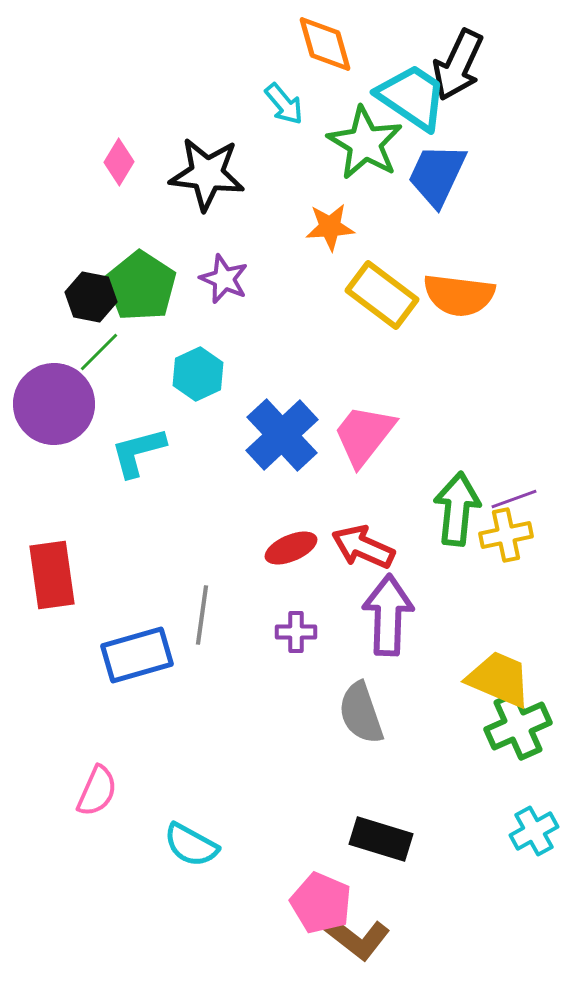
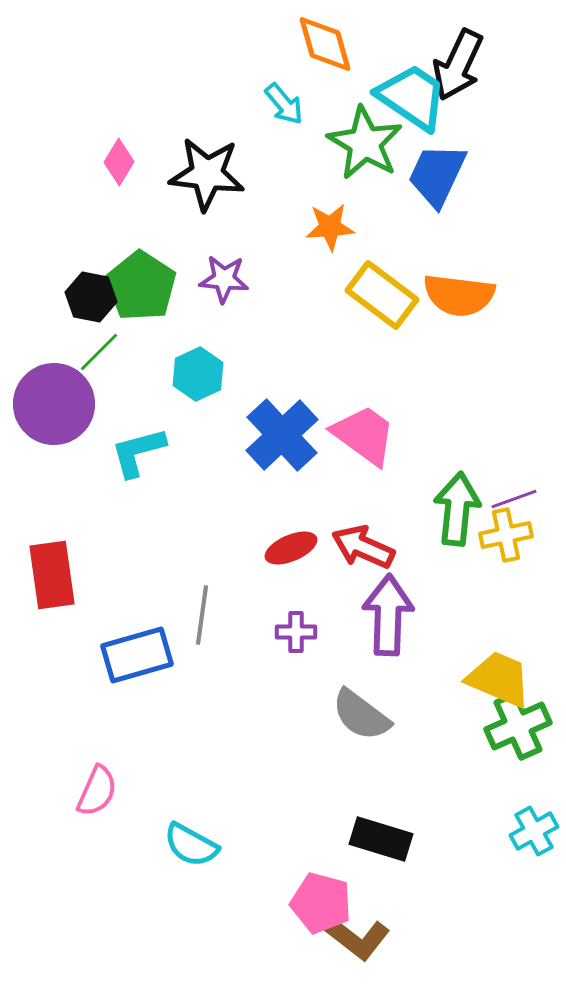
purple star: rotated 18 degrees counterclockwise
pink trapezoid: rotated 88 degrees clockwise
gray semicircle: moved 2 px down; rotated 34 degrees counterclockwise
pink pentagon: rotated 8 degrees counterclockwise
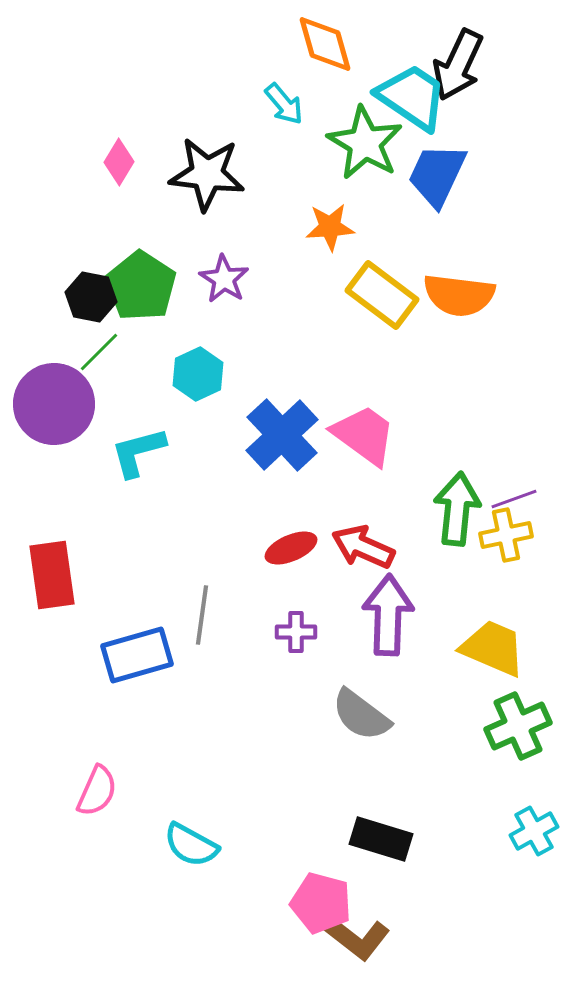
purple star: rotated 27 degrees clockwise
yellow trapezoid: moved 6 px left, 31 px up
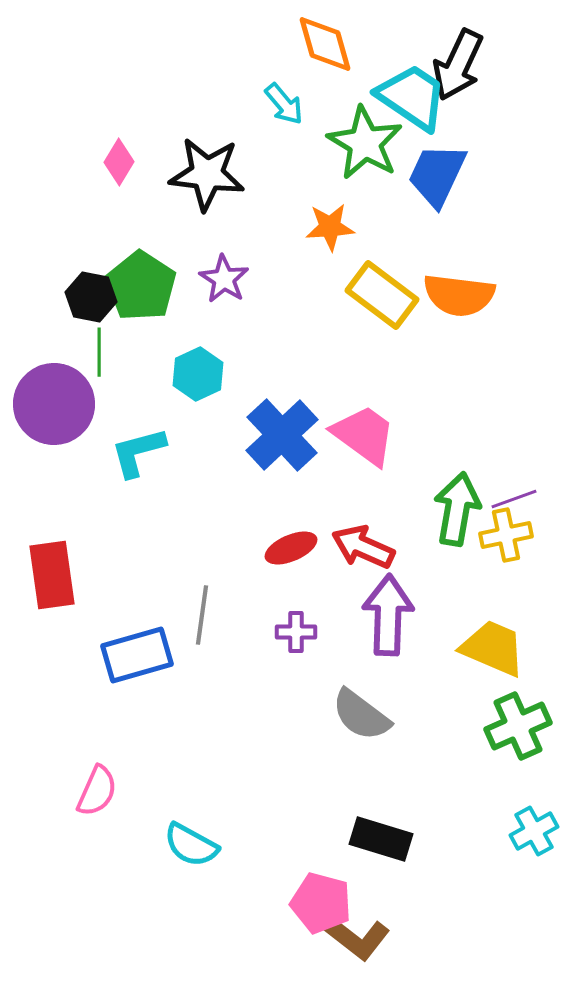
green line: rotated 45 degrees counterclockwise
green arrow: rotated 4 degrees clockwise
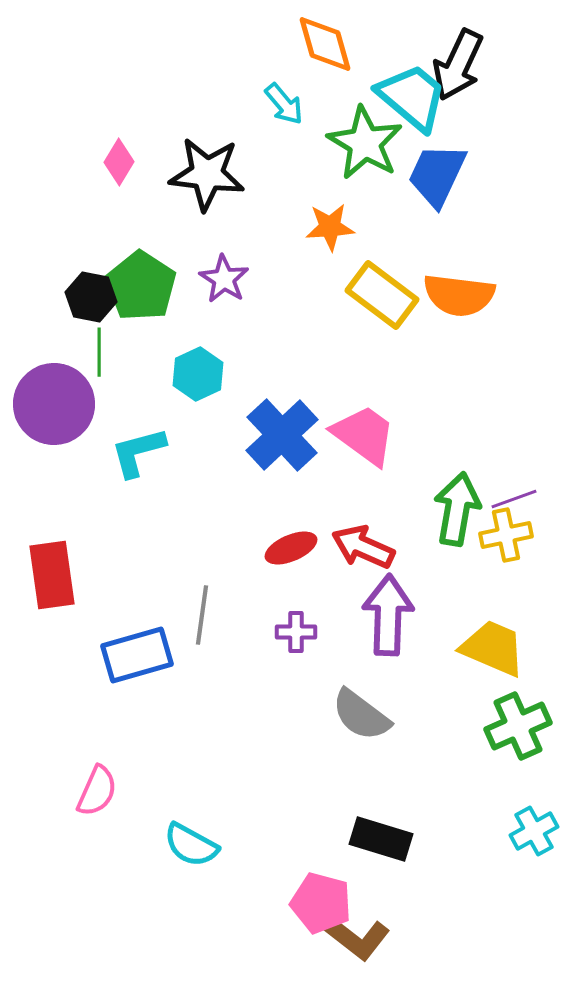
cyan trapezoid: rotated 6 degrees clockwise
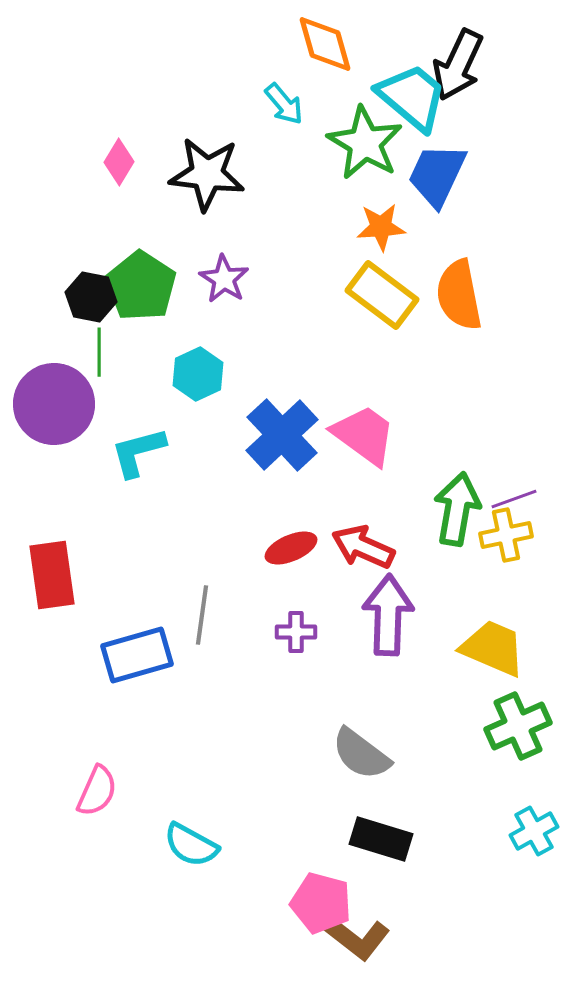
orange star: moved 51 px right
orange semicircle: rotated 72 degrees clockwise
gray semicircle: moved 39 px down
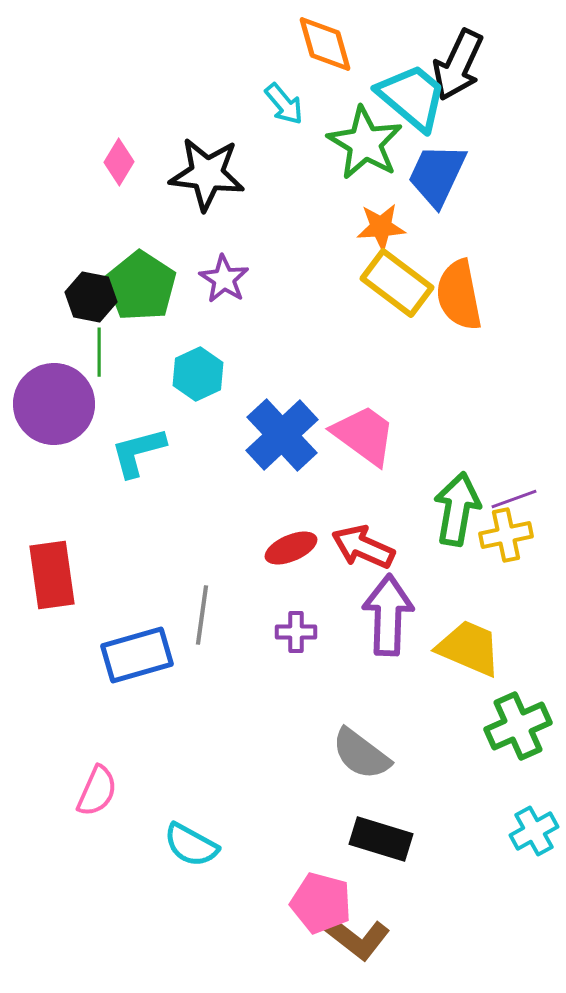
yellow rectangle: moved 15 px right, 12 px up
yellow trapezoid: moved 24 px left
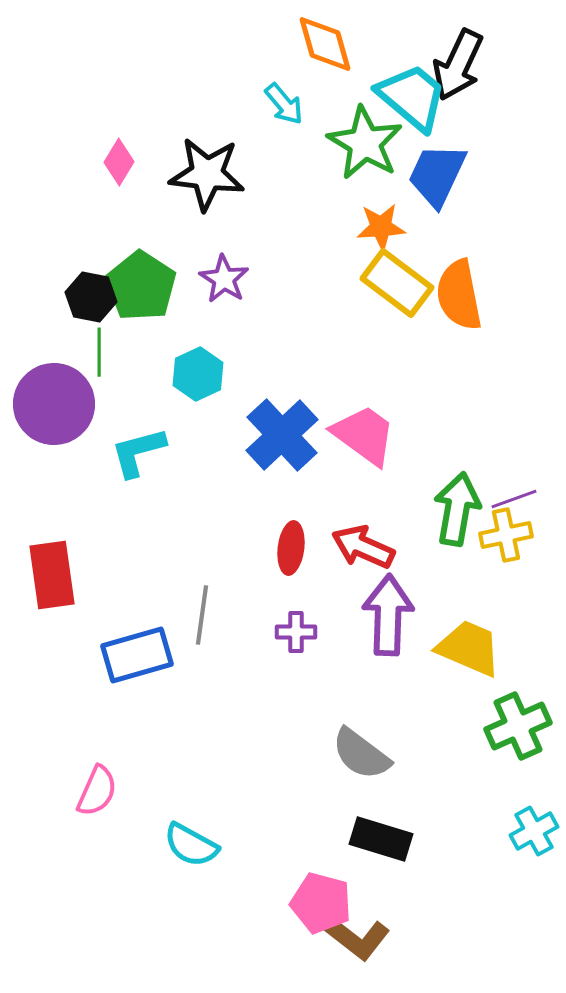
red ellipse: rotated 60 degrees counterclockwise
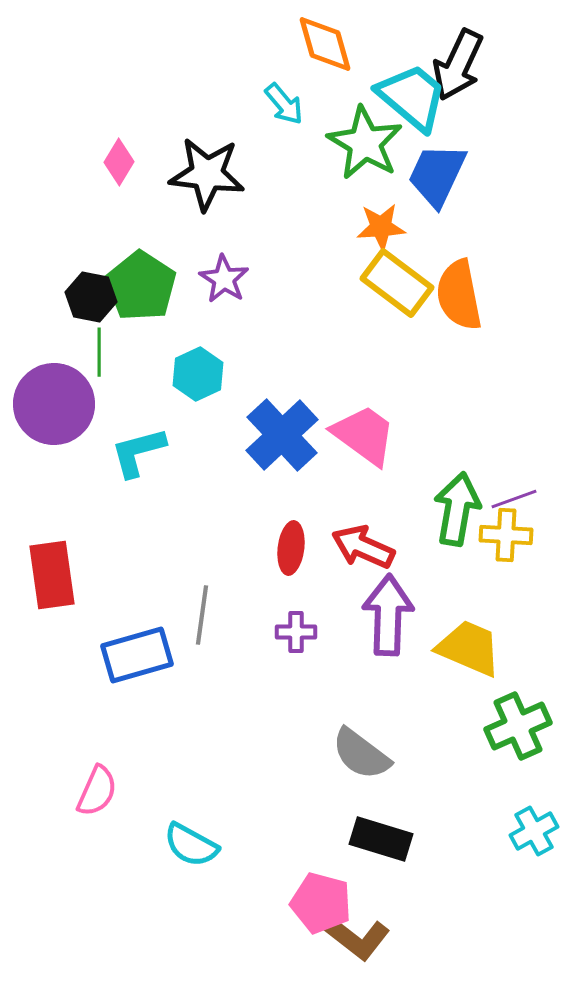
yellow cross: rotated 15 degrees clockwise
